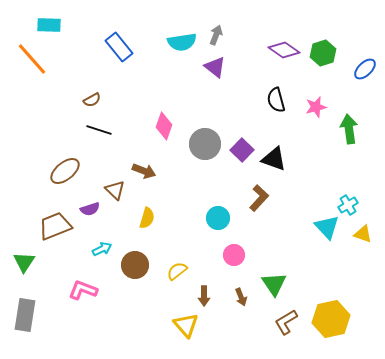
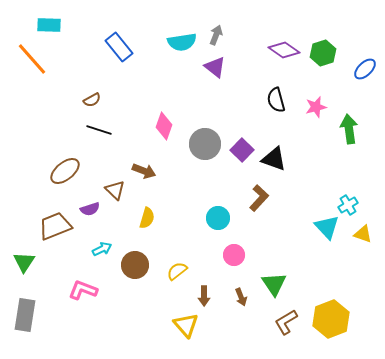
yellow hexagon at (331, 319): rotated 9 degrees counterclockwise
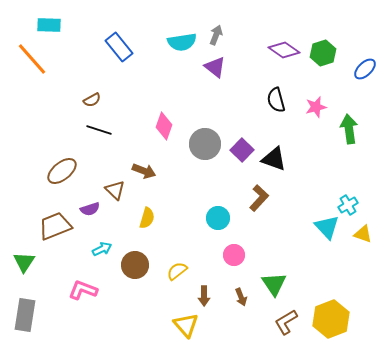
brown ellipse at (65, 171): moved 3 px left
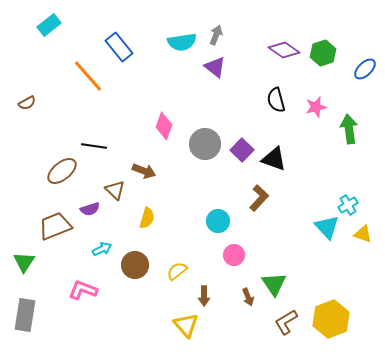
cyan rectangle at (49, 25): rotated 40 degrees counterclockwise
orange line at (32, 59): moved 56 px right, 17 px down
brown semicircle at (92, 100): moved 65 px left, 3 px down
black line at (99, 130): moved 5 px left, 16 px down; rotated 10 degrees counterclockwise
cyan circle at (218, 218): moved 3 px down
brown arrow at (241, 297): moved 7 px right
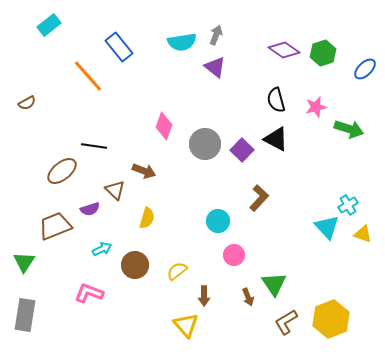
green arrow at (349, 129): rotated 116 degrees clockwise
black triangle at (274, 159): moved 2 px right, 20 px up; rotated 8 degrees clockwise
pink L-shape at (83, 290): moved 6 px right, 3 px down
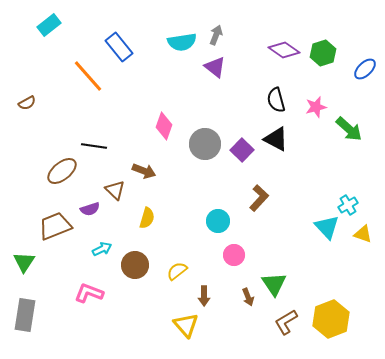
green arrow at (349, 129): rotated 24 degrees clockwise
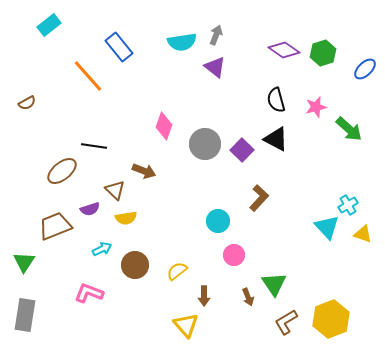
yellow semicircle at (147, 218): moved 21 px left; rotated 65 degrees clockwise
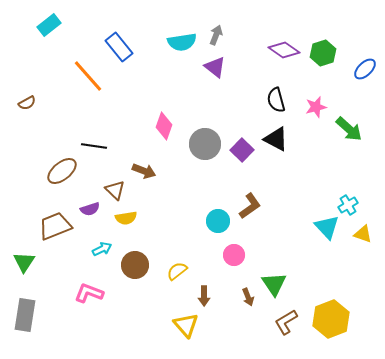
brown L-shape at (259, 198): moved 9 px left, 8 px down; rotated 12 degrees clockwise
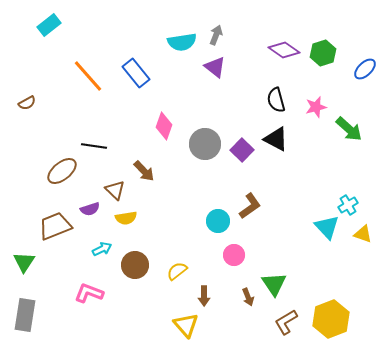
blue rectangle at (119, 47): moved 17 px right, 26 px down
brown arrow at (144, 171): rotated 25 degrees clockwise
